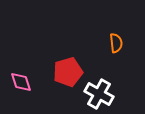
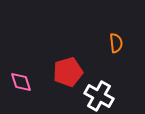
white cross: moved 2 px down
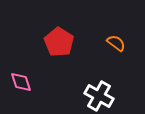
orange semicircle: rotated 48 degrees counterclockwise
red pentagon: moved 9 px left, 30 px up; rotated 24 degrees counterclockwise
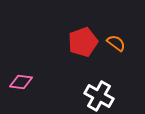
red pentagon: moved 24 px right; rotated 20 degrees clockwise
pink diamond: rotated 65 degrees counterclockwise
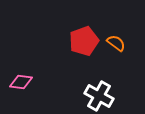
red pentagon: moved 1 px right, 1 px up
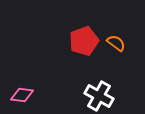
pink diamond: moved 1 px right, 13 px down
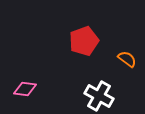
orange semicircle: moved 11 px right, 16 px down
pink diamond: moved 3 px right, 6 px up
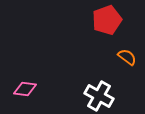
red pentagon: moved 23 px right, 21 px up
orange semicircle: moved 2 px up
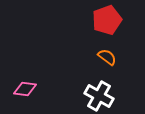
orange semicircle: moved 20 px left
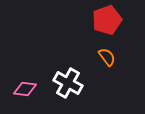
orange semicircle: rotated 18 degrees clockwise
white cross: moved 31 px left, 13 px up
